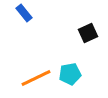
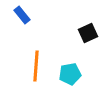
blue rectangle: moved 2 px left, 2 px down
orange line: moved 12 px up; rotated 60 degrees counterclockwise
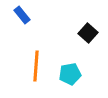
black square: rotated 24 degrees counterclockwise
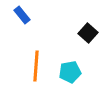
cyan pentagon: moved 2 px up
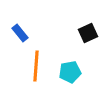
blue rectangle: moved 2 px left, 18 px down
black square: rotated 24 degrees clockwise
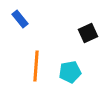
blue rectangle: moved 14 px up
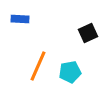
blue rectangle: rotated 48 degrees counterclockwise
orange line: moved 2 px right; rotated 20 degrees clockwise
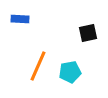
black square: rotated 12 degrees clockwise
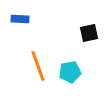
black square: moved 1 px right
orange line: rotated 44 degrees counterclockwise
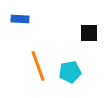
black square: rotated 12 degrees clockwise
